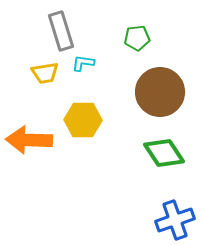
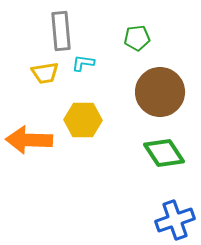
gray rectangle: rotated 12 degrees clockwise
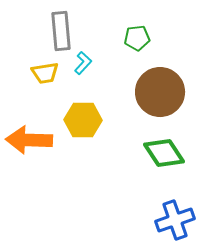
cyan L-shape: rotated 125 degrees clockwise
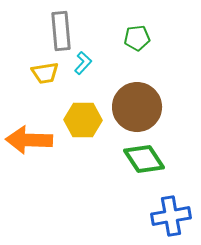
brown circle: moved 23 px left, 15 px down
green diamond: moved 20 px left, 6 px down
blue cross: moved 4 px left, 4 px up; rotated 9 degrees clockwise
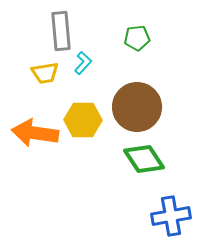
orange arrow: moved 6 px right, 7 px up; rotated 6 degrees clockwise
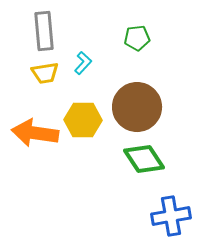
gray rectangle: moved 17 px left
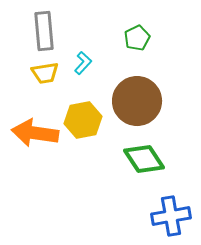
green pentagon: rotated 20 degrees counterclockwise
brown circle: moved 6 px up
yellow hexagon: rotated 12 degrees counterclockwise
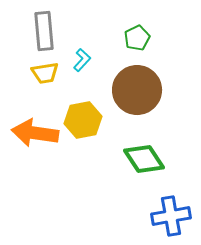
cyan L-shape: moved 1 px left, 3 px up
brown circle: moved 11 px up
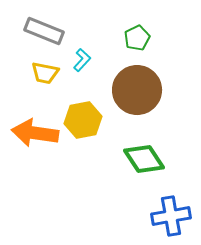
gray rectangle: rotated 63 degrees counterclockwise
yellow trapezoid: rotated 20 degrees clockwise
